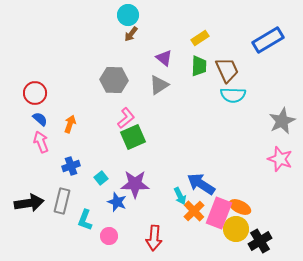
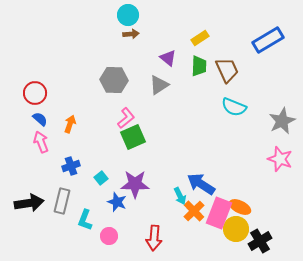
brown arrow: rotated 133 degrees counterclockwise
purple triangle: moved 4 px right
cyan semicircle: moved 1 px right, 12 px down; rotated 20 degrees clockwise
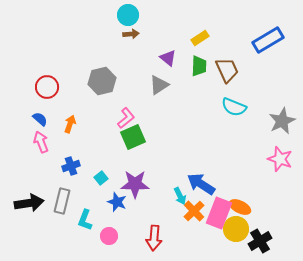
gray hexagon: moved 12 px left, 1 px down; rotated 16 degrees counterclockwise
red circle: moved 12 px right, 6 px up
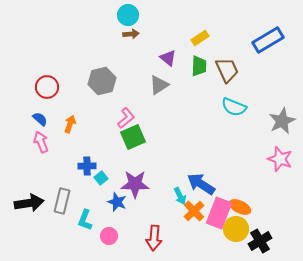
blue cross: moved 16 px right; rotated 18 degrees clockwise
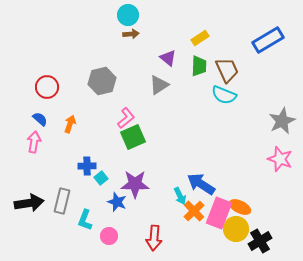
cyan semicircle: moved 10 px left, 12 px up
pink arrow: moved 7 px left; rotated 30 degrees clockwise
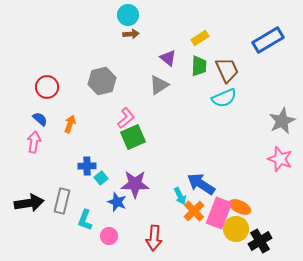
cyan semicircle: moved 3 px down; rotated 45 degrees counterclockwise
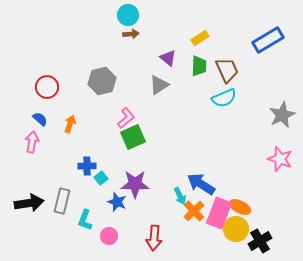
gray star: moved 6 px up
pink arrow: moved 2 px left
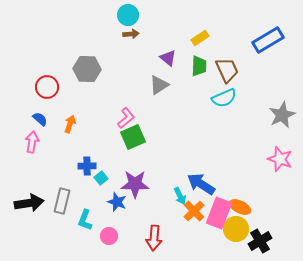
gray hexagon: moved 15 px left, 12 px up; rotated 16 degrees clockwise
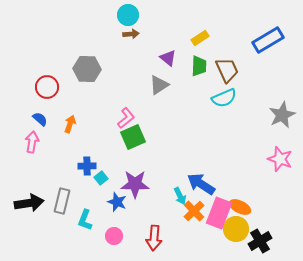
pink circle: moved 5 px right
